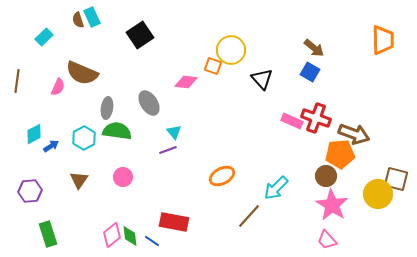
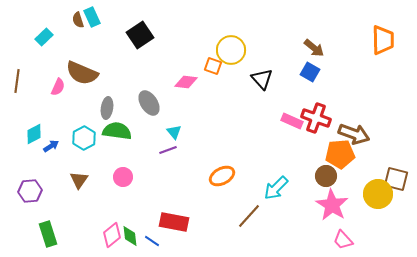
pink trapezoid at (327, 240): moved 16 px right
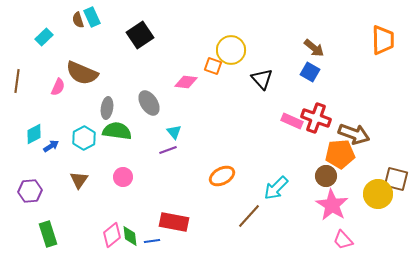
blue line at (152, 241): rotated 42 degrees counterclockwise
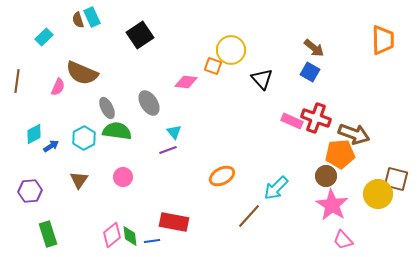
gray ellipse at (107, 108): rotated 35 degrees counterclockwise
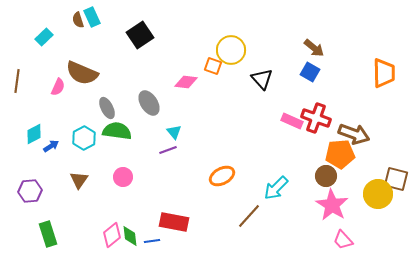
orange trapezoid at (383, 40): moved 1 px right, 33 px down
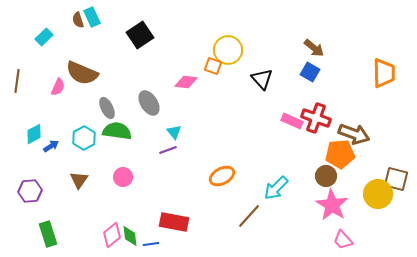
yellow circle at (231, 50): moved 3 px left
blue line at (152, 241): moved 1 px left, 3 px down
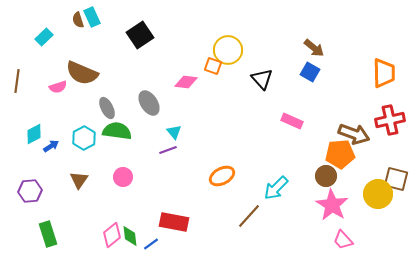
pink semicircle at (58, 87): rotated 48 degrees clockwise
red cross at (316, 118): moved 74 px right, 2 px down; rotated 32 degrees counterclockwise
blue line at (151, 244): rotated 28 degrees counterclockwise
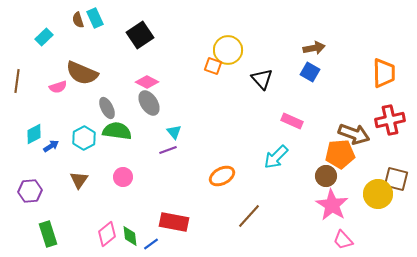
cyan rectangle at (92, 17): moved 3 px right, 1 px down
brown arrow at (314, 48): rotated 50 degrees counterclockwise
pink diamond at (186, 82): moved 39 px left; rotated 20 degrees clockwise
cyan arrow at (276, 188): moved 31 px up
pink diamond at (112, 235): moved 5 px left, 1 px up
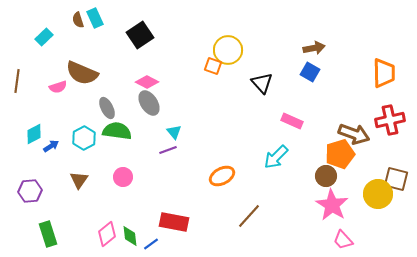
black triangle at (262, 79): moved 4 px down
orange pentagon at (340, 154): rotated 12 degrees counterclockwise
